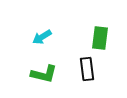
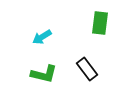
green rectangle: moved 15 px up
black rectangle: rotated 30 degrees counterclockwise
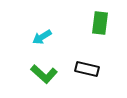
black rectangle: rotated 40 degrees counterclockwise
green L-shape: rotated 28 degrees clockwise
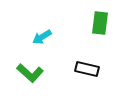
green L-shape: moved 14 px left, 1 px up
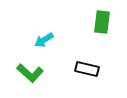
green rectangle: moved 2 px right, 1 px up
cyan arrow: moved 2 px right, 3 px down
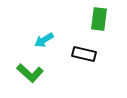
green rectangle: moved 3 px left, 3 px up
black rectangle: moved 3 px left, 15 px up
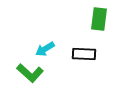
cyan arrow: moved 1 px right, 9 px down
black rectangle: rotated 10 degrees counterclockwise
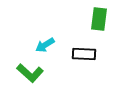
cyan arrow: moved 4 px up
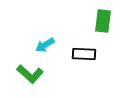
green rectangle: moved 4 px right, 2 px down
green L-shape: moved 1 px down
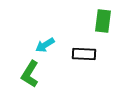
green L-shape: rotated 80 degrees clockwise
